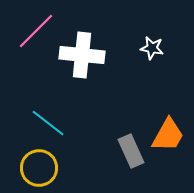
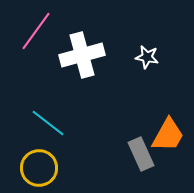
pink line: rotated 9 degrees counterclockwise
white star: moved 5 px left, 9 px down
white cross: rotated 21 degrees counterclockwise
gray rectangle: moved 10 px right, 3 px down
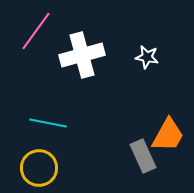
cyan line: rotated 27 degrees counterclockwise
gray rectangle: moved 2 px right, 2 px down
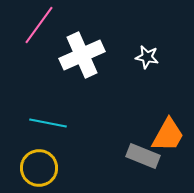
pink line: moved 3 px right, 6 px up
white cross: rotated 9 degrees counterclockwise
gray rectangle: rotated 44 degrees counterclockwise
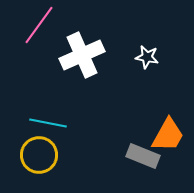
yellow circle: moved 13 px up
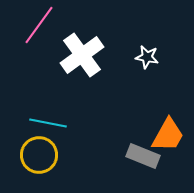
white cross: rotated 12 degrees counterclockwise
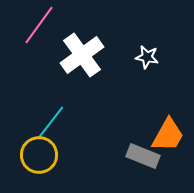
cyan line: moved 3 px right, 1 px up; rotated 63 degrees counterclockwise
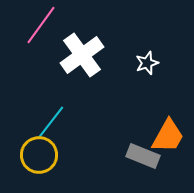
pink line: moved 2 px right
white star: moved 6 px down; rotated 30 degrees counterclockwise
orange trapezoid: moved 1 px down
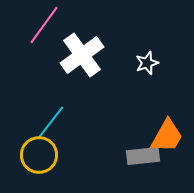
pink line: moved 3 px right
orange trapezoid: moved 1 px left
gray rectangle: rotated 28 degrees counterclockwise
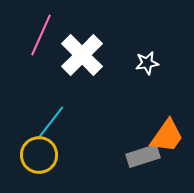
pink line: moved 3 px left, 10 px down; rotated 12 degrees counterclockwise
white cross: rotated 9 degrees counterclockwise
white star: rotated 10 degrees clockwise
orange trapezoid: rotated 6 degrees clockwise
gray rectangle: rotated 12 degrees counterclockwise
